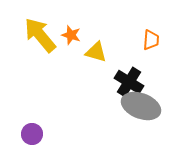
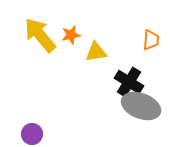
orange star: rotated 30 degrees counterclockwise
yellow triangle: rotated 25 degrees counterclockwise
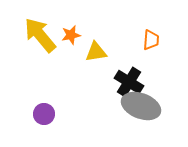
purple circle: moved 12 px right, 20 px up
